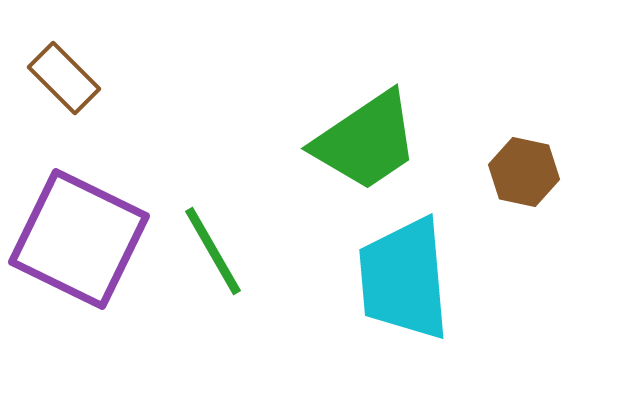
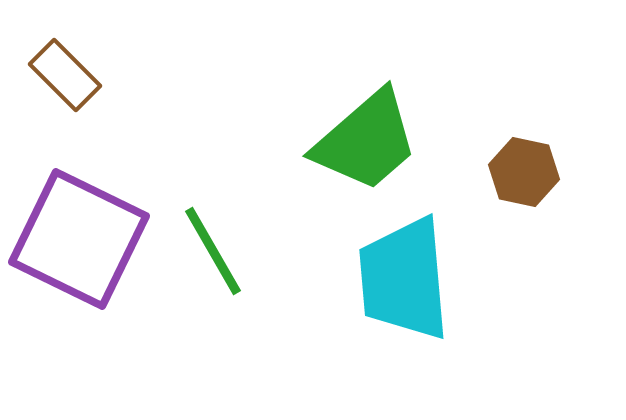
brown rectangle: moved 1 px right, 3 px up
green trapezoid: rotated 7 degrees counterclockwise
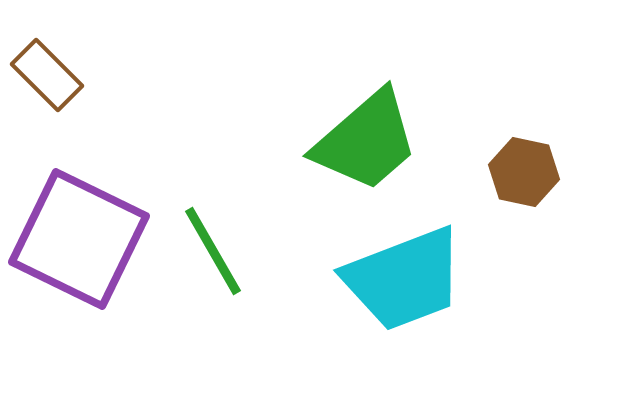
brown rectangle: moved 18 px left
cyan trapezoid: rotated 106 degrees counterclockwise
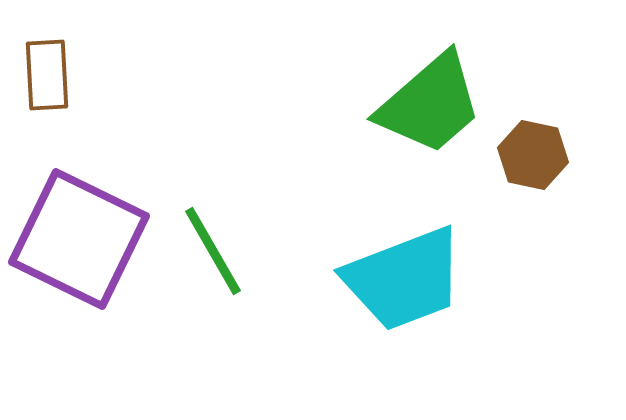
brown rectangle: rotated 42 degrees clockwise
green trapezoid: moved 64 px right, 37 px up
brown hexagon: moved 9 px right, 17 px up
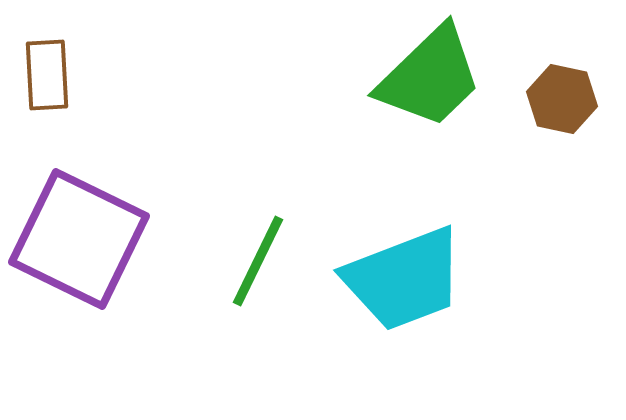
green trapezoid: moved 27 px up; rotated 3 degrees counterclockwise
brown hexagon: moved 29 px right, 56 px up
green line: moved 45 px right, 10 px down; rotated 56 degrees clockwise
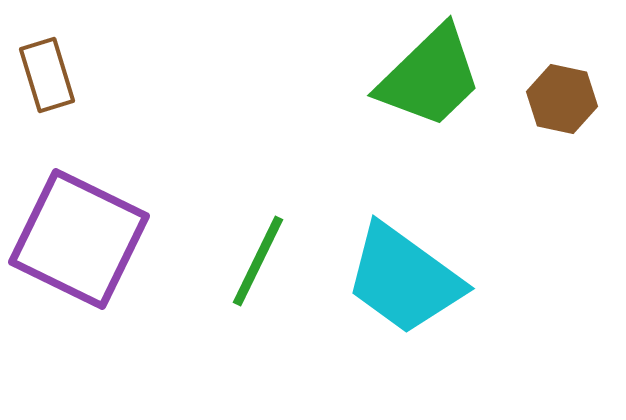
brown rectangle: rotated 14 degrees counterclockwise
cyan trapezoid: rotated 57 degrees clockwise
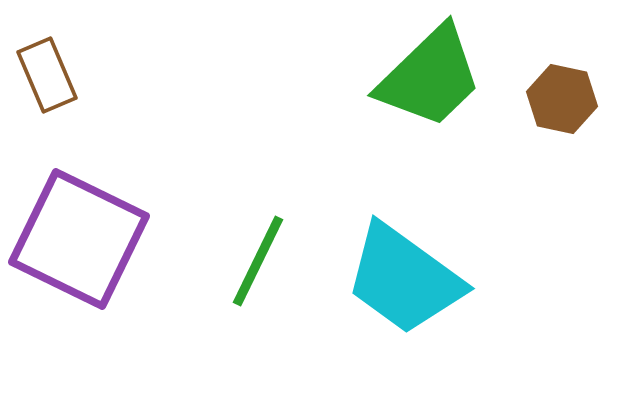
brown rectangle: rotated 6 degrees counterclockwise
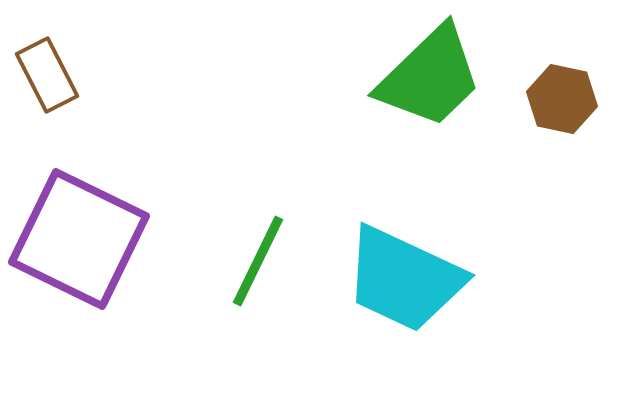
brown rectangle: rotated 4 degrees counterclockwise
cyan trapezoid: rotated 11 degrees counterclockwise
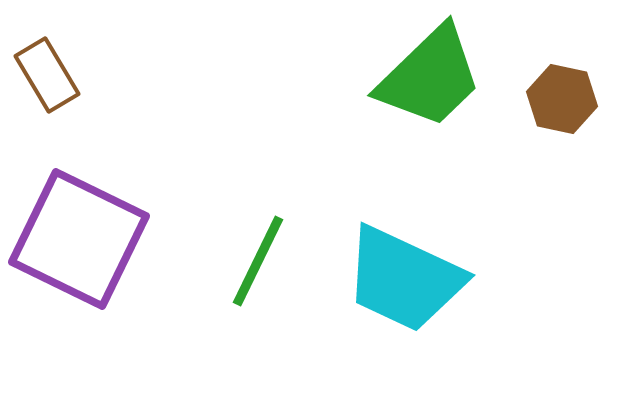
brown rectangle: rotated 4 degrees counterclockwise
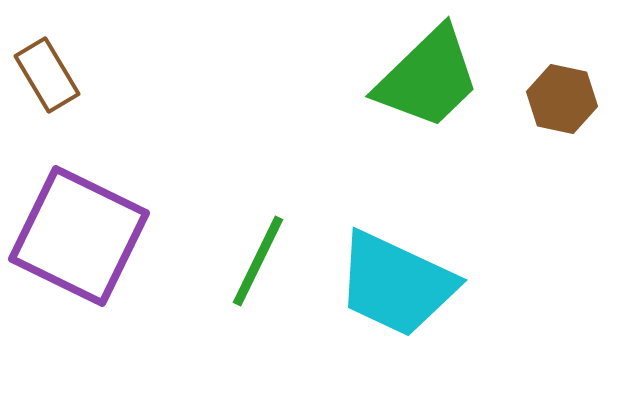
green trapezoid: moved 2 px left, 1 px down
purple square: moved 3 px up
cyan trapezoid: moved 8 px left, 5 px down
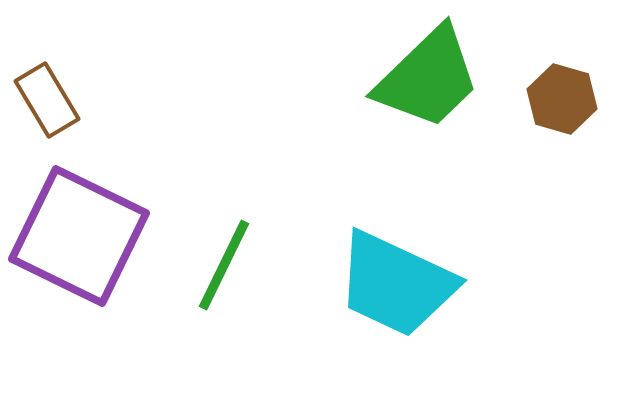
brown rectangle: moved 25 px down
brown hexagon: rotated 4 degrees clockwise
green line: moved 34 px left, 4 px down
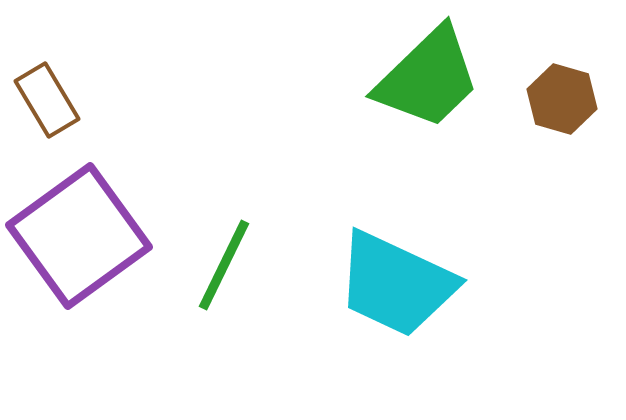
purple square: rotated 28 degrees clockwise
